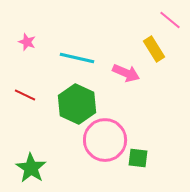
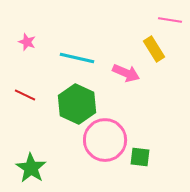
pink line: rotated 30 degrees counterclockwise
green square: moved 2 px right, 1 px up
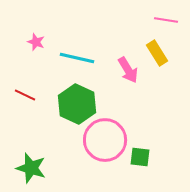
pink line: moved 4 px left
pink star: moved 9 px right
yellow rectangle: moved 3 px right, 4 px down
pink arrow: moved 2 px right, 3 px up; rotated 36 degrees clockwise
green star: rotated 16 degrees counterclockwise
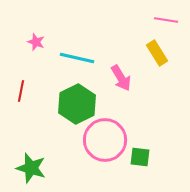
pink arrow: moved 7 px left, 8 px down
red line: moved 4 px left, 4 px up; rotated 75 degrees clockwise
green hexagon: rotated 9 degrees clockwise
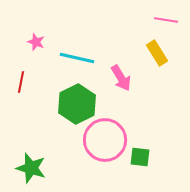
red line: moved 9 px up
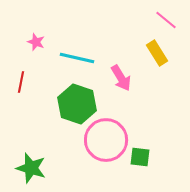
pink line: rotated 30 degrees clockwise
green hexagon: rotated 15 degrees counterclockwise
pink circle: moved 1 px right
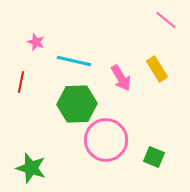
yellow rectangle: moved 16 px down
cyan line: moved 3 px left, 3 px down
green hexagon: rotated 21 degrees counterclockwise
green square: moved 14 px right; rotated 15 degrees clockwise
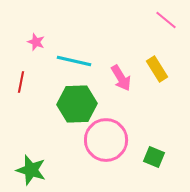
green star: moved 2 px down
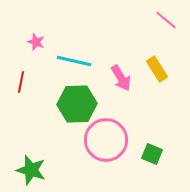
green square: moved 2 px left, 3 px up
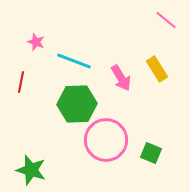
cyan line: rotated 8 degrees clockwise
green square: moved 1 px left, 1 px up
